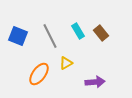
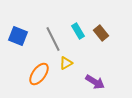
gray line: moved 3 px right, 3 px down
purple arrow: rotated 36 degrees clockwise
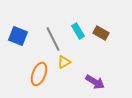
brown rectangle: rotated 21 degrees counterclockwise
yellow triangle: moved 2 px left, 1 px up
orange ellipse: rotated 15 degrees counterclockwise
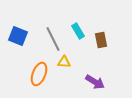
brown rectangle: moved 7 px down; rotated 49 degrees clockwise
yellow triangle: rotated 32 degrees clockwise
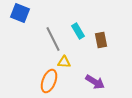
blue square: moved 2 px right, 23 px up
orange ellipse: moved 10 px right, 7 px down
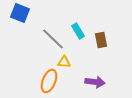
gray line: rotated 20 degrees counterclockwise
purple arrow: rotated 24 degrees counterclockwise
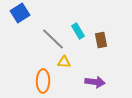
blue square: rotated 36 degrees clockwise
orange ellipse: moved 6 px left; rotated 20 degrees counterclockwise
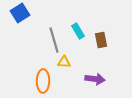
gray line: moved 1 px right, 1 px down; rotated 30 degrees clockwise
purple arrow: moved 3 px up
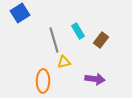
brown rectangle: rotated 49 degrees clockwise
yellow triangle: rotated 16 degrees counterclockwise
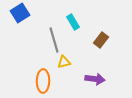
cyan rectangle: moved 5 px left, 9 px up
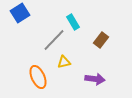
gray line: rotated 60 degrees clockwise
orange ellipse: moved 5 px left, 4 px up; rotated 25 degrees counterclockwise
